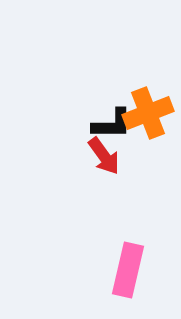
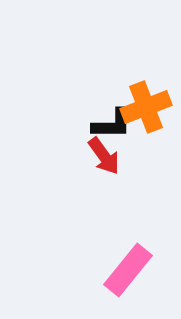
orange cross: moved 2 px left, 6 px up
pink rectangle: rotated 26 degrees clockwise
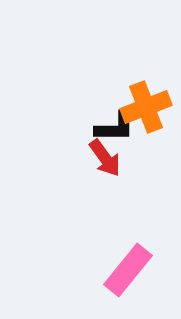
black L-shape: moved 3 px right, 3 px down
red arrow: moved 1 px right, 2 px down
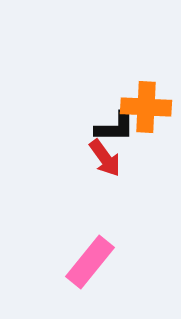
orange cross: rotated 24 degrees clockwise
pink rectangle: moved 38 px left, 8 px up
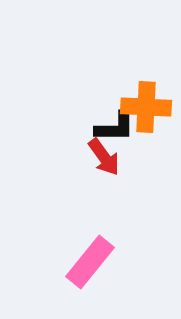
red arrow: moved 1 px left, 1 px up
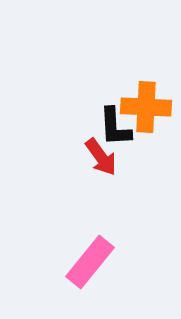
black L-shape: rotated 87 degrees clockwise
red arrow: moved 3 px left
